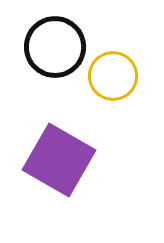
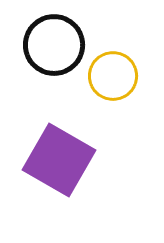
black circle: moved 1 px left, 2 px up
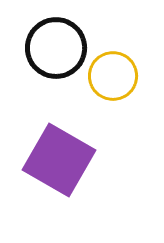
black circle: moved 2 px right, 3 px down
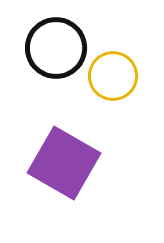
purple square: moved 5 px right, 3 px down
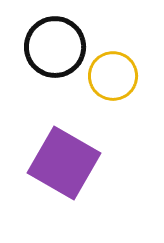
black circle: moved 1 px left, 1 px up
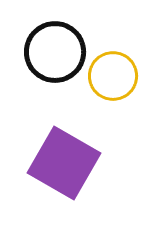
black circle: moved 5 px down
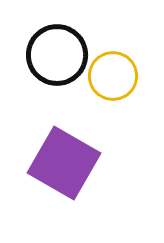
black circle: moved 2 px right, 3 px down
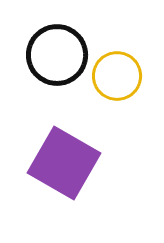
yellow circle: moved 4 px right
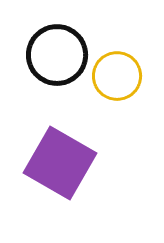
purple square: moved 4 px left
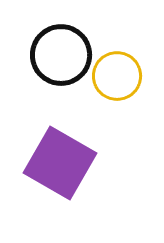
black circle: moved 4 px right
